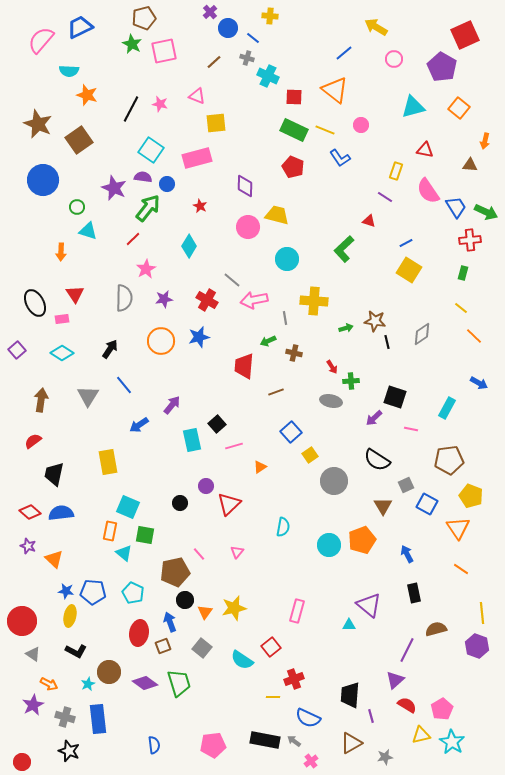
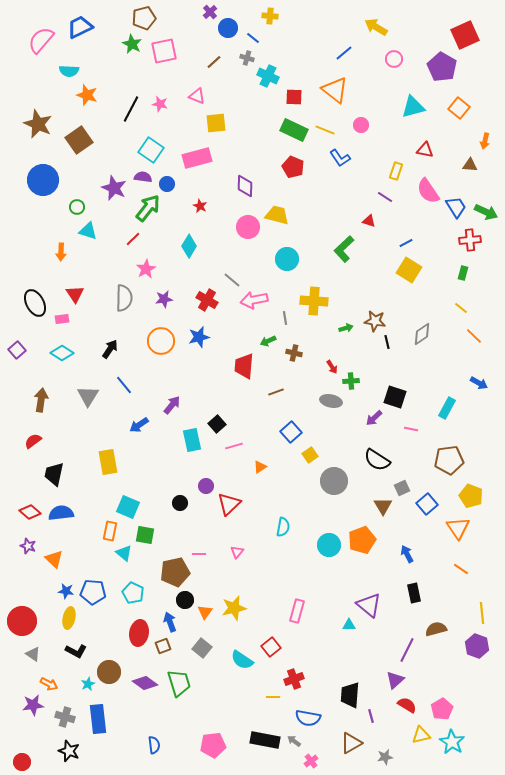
gray square at (406, 485): moved 4 px left, 3 px down
blue square at (427, 504): rotated 20 degrees clockwise
pink line at (199, 554): rotated 48 degrees counterclockwise
yellow ellipse at (70, 616): moved 1 px left, 2 px down
purple star at (33, 705): rotated 20 degrees clockwise
blue semicircle at (308, 718): rotated 15 degrees counterclockwise
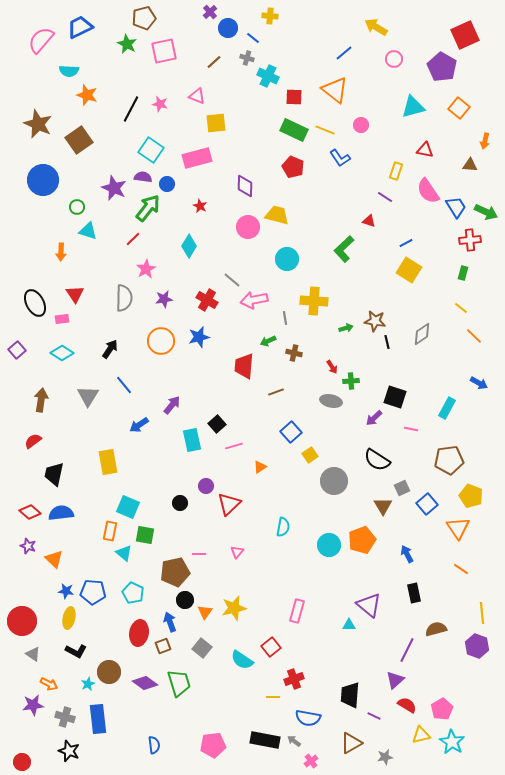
green star at (132, 44): moved 5 px left
purple line at (371, 716): moved 3 px right; rotated 48 degrees counterclockwise
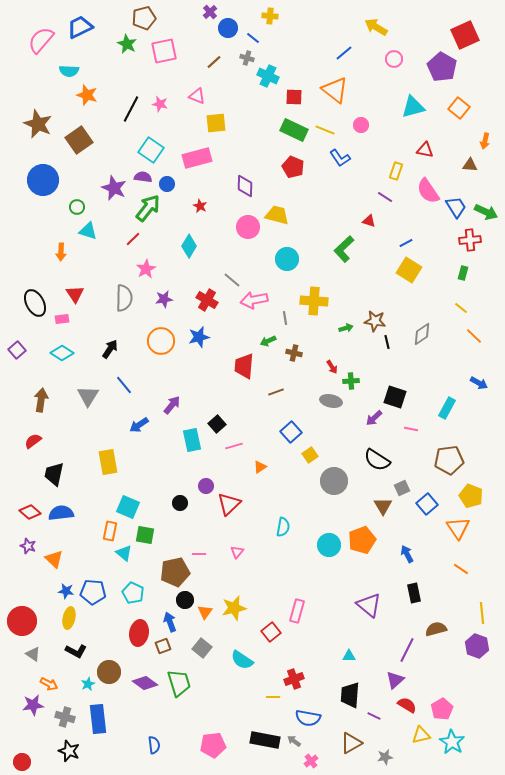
cyan triangle at (349, 625): moved 31 px down
red square at (271, 647): moved 15 px up
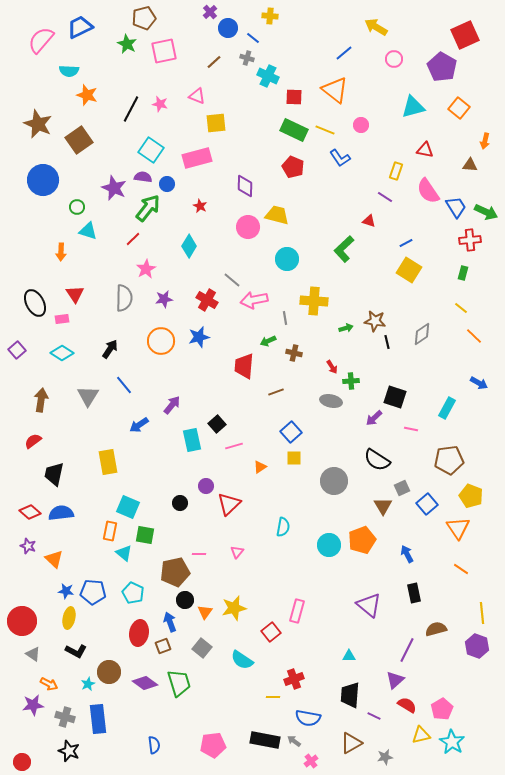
yellow square at (310, 455): moved 16 px left, 3 px down; rotated 35 degrees clockwise
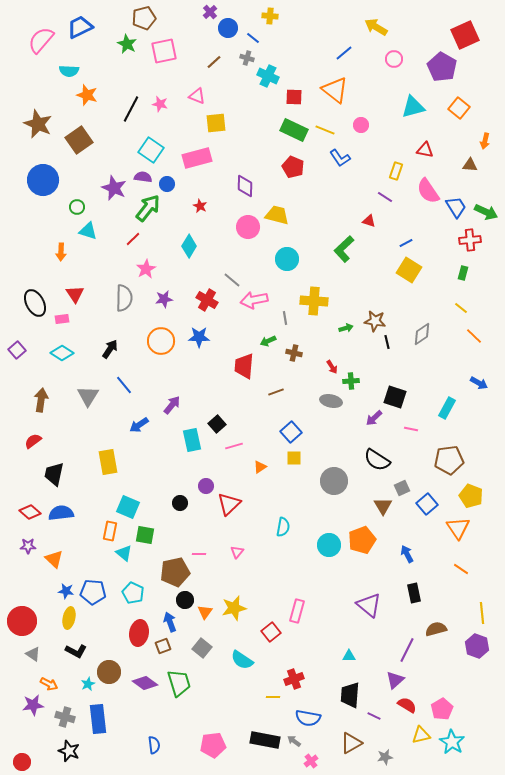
blue star at (199, 337): rotated 15 degrees clockwise
purple star at (28, 546): rotated 21 degrees counterclockwise
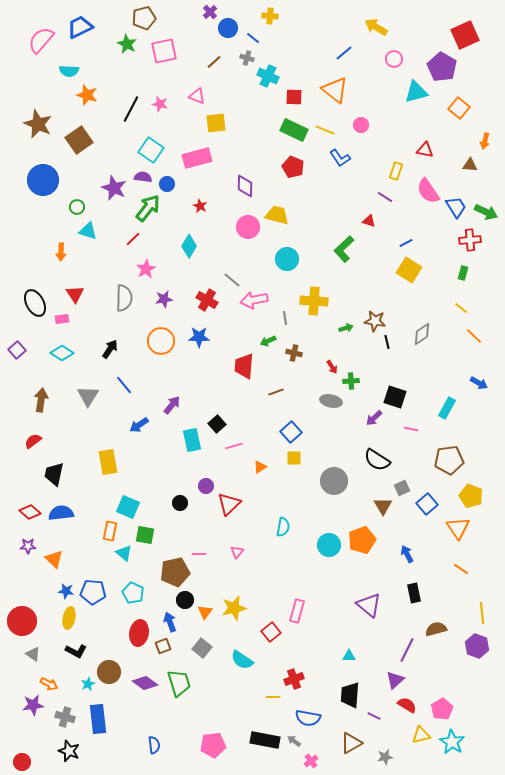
cyan triangle at (413, 107): moved 3 px right, 15 px up
